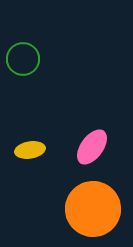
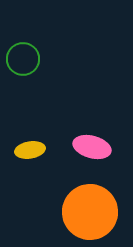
pink ellipse: rotated 69 degrees clockwise
orange circle: moved 3 px left, 3 px down
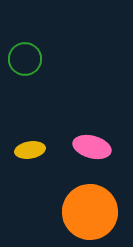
green circle: moved 2 px right
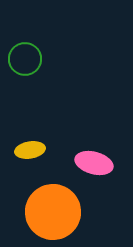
pink ellipse: moved 2 px right, 16 px down
orange circle: moved 37 px left
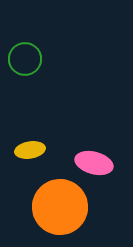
orange circle: moved 7 px right, 5 px up
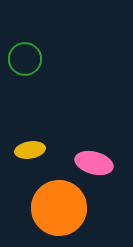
orange circle: moved 1 px left, 1 px down
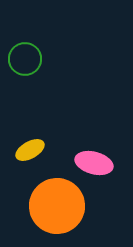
yellow ellipse: rotated 20 degrees counterclockwise
orange circle: moved 2 px left, 2 px up
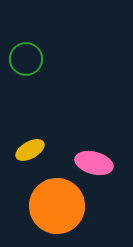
green circle: moved 1 px right
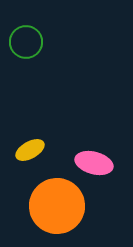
green circle: moved 17 px up
